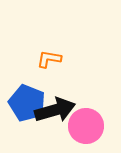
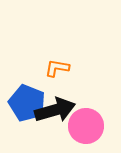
orange L-shape: moved 8 px right, 9 px down
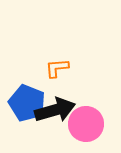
orange L-shape: rotated 15 degrees counterclockwise
pink circle: moved 2 px up
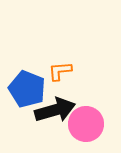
orange L-shape: moved 3 px right, 3 px down
blue pentagon: moved 14 px up
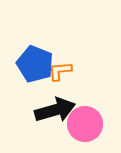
blue pentagon: moved 8 px right, 25 px up
pink circle: moved 1 px left
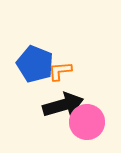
black arrow: moved 8 px right, 5 px up
pink circle: moved 2 px right, 2 px up
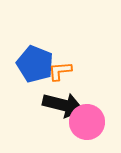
black arrow: rotated 30 degrees clockwise
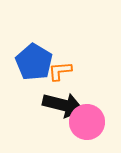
blue pentagon: moved 1 px left, 2 px up; rotated 9 degrees clockwise
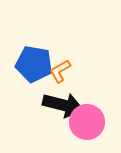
blue pentagon: moved 2 px down; rotated 21 degrees counterclockwise
orange L-shape: rotated 25 degrees counterclockwise
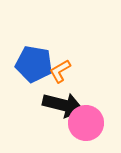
pink circle: moved 1 px left, 1 px down
